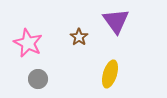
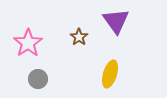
pink star: rotated 12 degrees clockwise
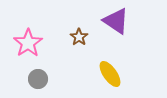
purple triangle: rotated 20 degrees counterclockwise
yellow ellipse: rotated 52 degrees counterclockwise
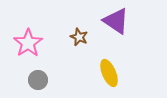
brown star: rotated 12 degrees counterclockwise
yellow ellipse: moved 1 px left, 1 px up; rotated 12 degrees clockwise
gray circle: moved 1 px down
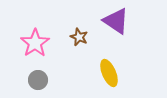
pink star: moved 7 px right
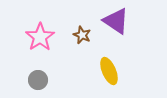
brown star: moved 3 px right, 2 px up
pink star: moved 5 px right, 6 px up
yellow ellipse: moved 2 px up
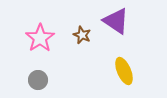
pink star: moved 1 px down
yellow ellipse: moved 15 px right
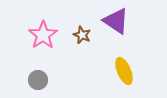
pink star: moved 3 px right, 3 px up
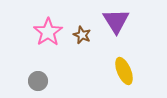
purple triangle: rotated 24 degrees clockwise
pink star: moved 5 px right, 3 px up
gray circle: moved 1 px down
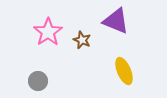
purple triangle: rotated 36 degrees counterclockwise
brown star: moved 5 px down
